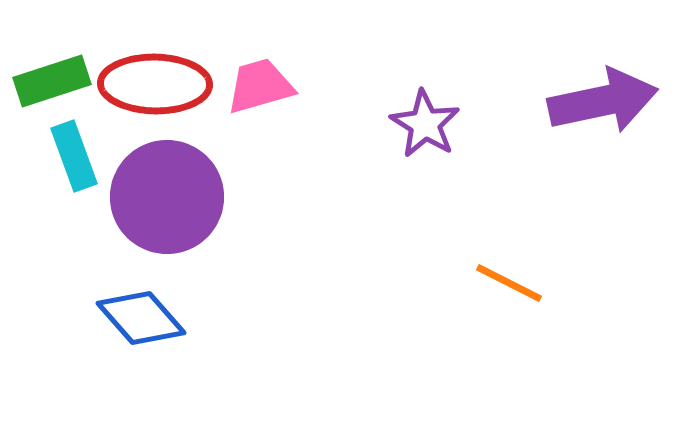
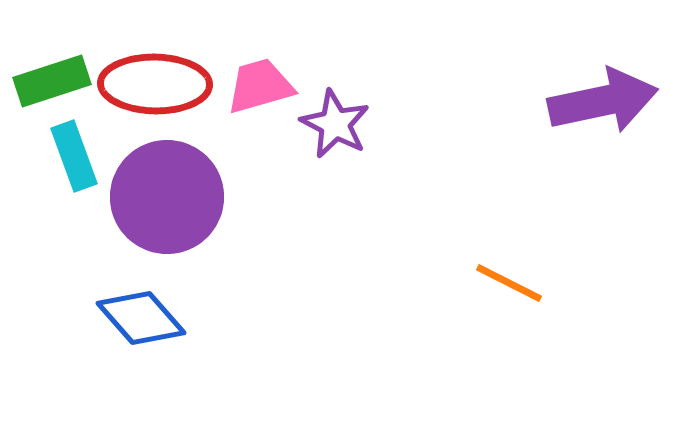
purple star: moved 90 px left; rotated 4 degrees counterclockwise
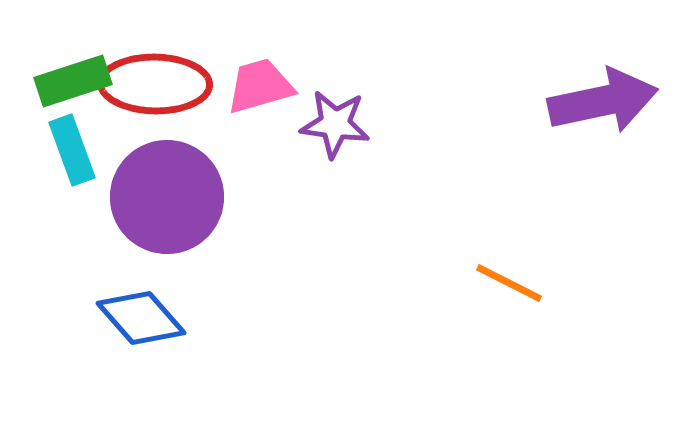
green rectangle: moved 21 px right
purple star: rotated 20 degrees counterclockwise
cyan rectangle: moved 2 px left, 6 px up
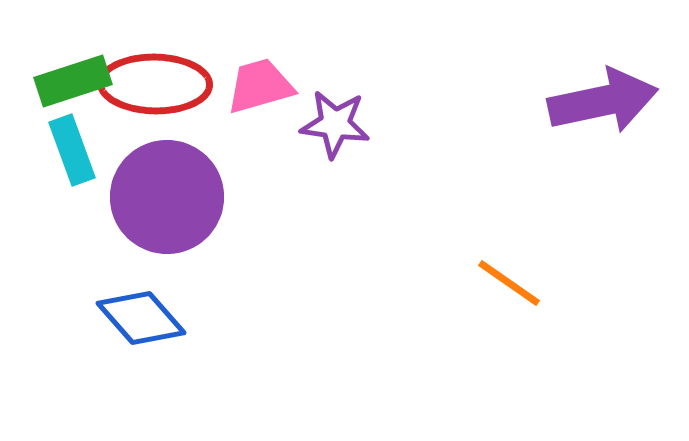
orange line: rotated 8 degrees clockwise
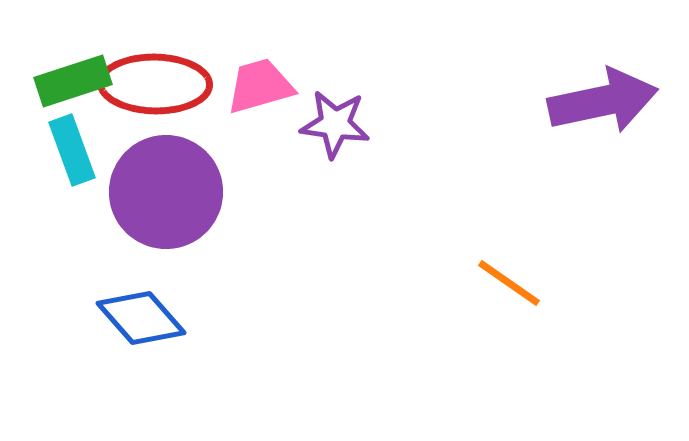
purple circle: moved 1 px left, 5 px up
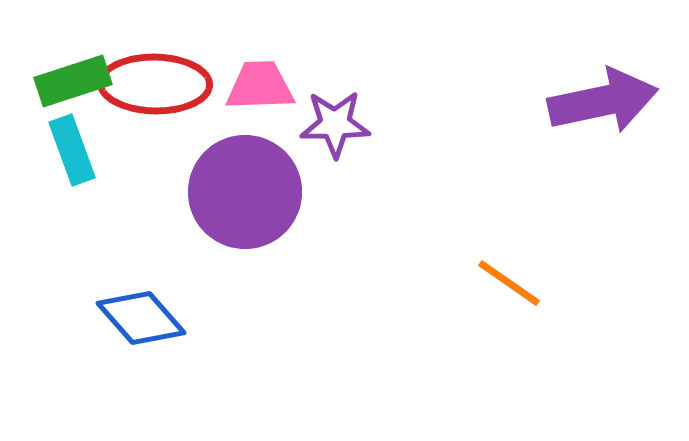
pink trapezoid: rotated 14 degrees clockwise
purple star: rotated 8 degrees counterclockwise
purple circle: moved 79 px right
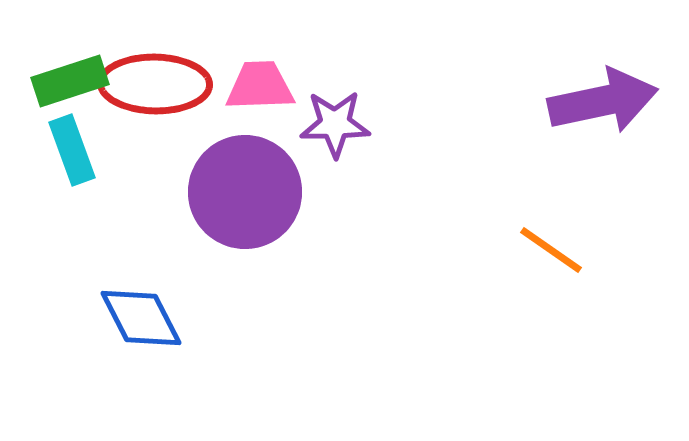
green rectangle: moved 3 px left
orange line: moved 42 px right, 33 px up
blue diamond: rotated 14 degrees clockwise
